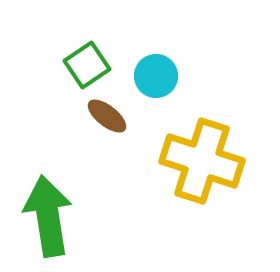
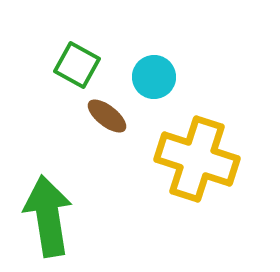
green square: moved 10 px left; rotated 27 degrees counterclockwise
cyan circle: moved 2 px left, 1 px down
yellow cross: moved 5 px left, 2 px up
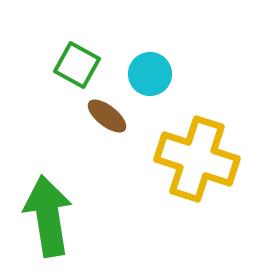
cyan circle: moved 4 px left, 3 px up
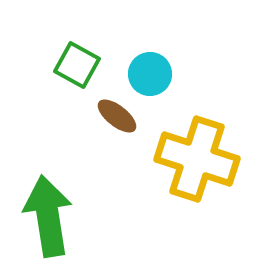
brown ellipse: moved 10 px right
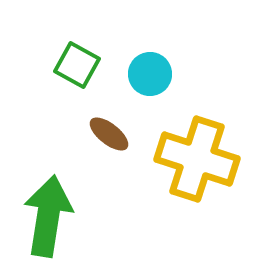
brown ellipse: moved 8 px left, 18 px down
green arrow: rotated 18 degrees clockwise
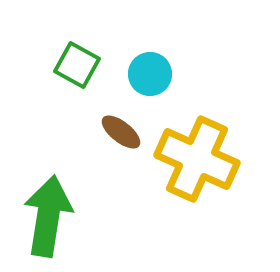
brown ellipse: moved 12 px right, 2 px up
yellow cross: rotated 6 degrees clockwise
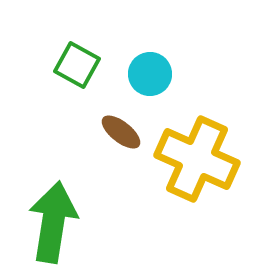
green arrow: moved 5 px right, 6 px down
